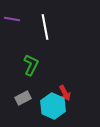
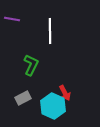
white line: moved 5 px right, 4 px down; rotated 10 degrees clockwise
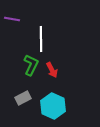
white line: moved 9 px left, 8 px down
red arrow: moved 13 px left, 23 px up
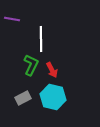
cyan hexagon: moved 9 px up; rotated 10 degrees counterclockwise
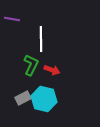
red arrow: rotated 42 degrees counterclockwise
cyan hexagon: moved 9 px left, 2 px down
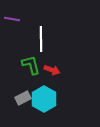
green L-shape: rotated 40 degrees counterclockwise
cyan hexagon: rotated 15 degrees clockwise
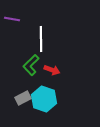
green L-shape: rotated 120 degrees counterclockwise
cyan hexagon: rotated 10 degrees counterclockwise
